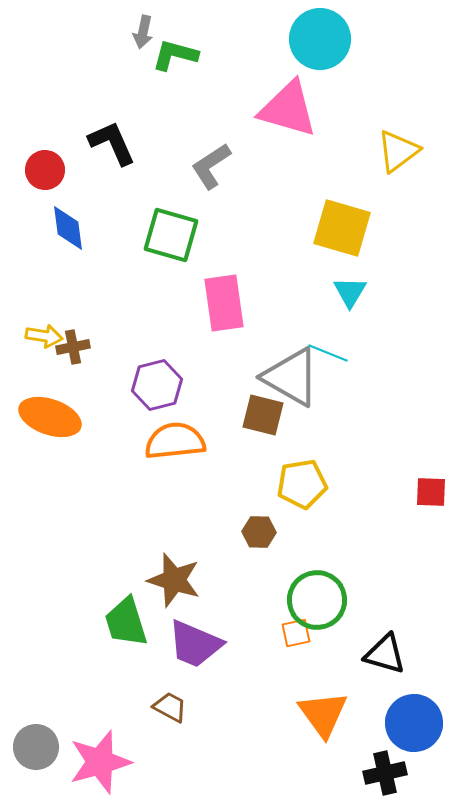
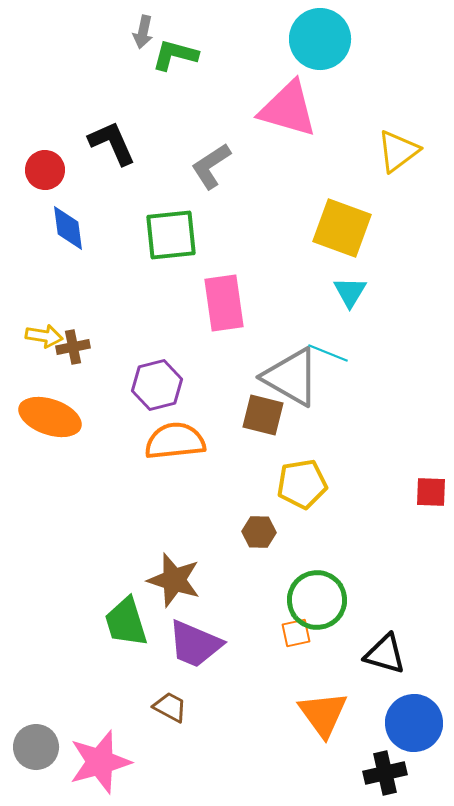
yellow square: rotated 4 degrees clockwise
green square: rotated 22 degrees counterclockwise
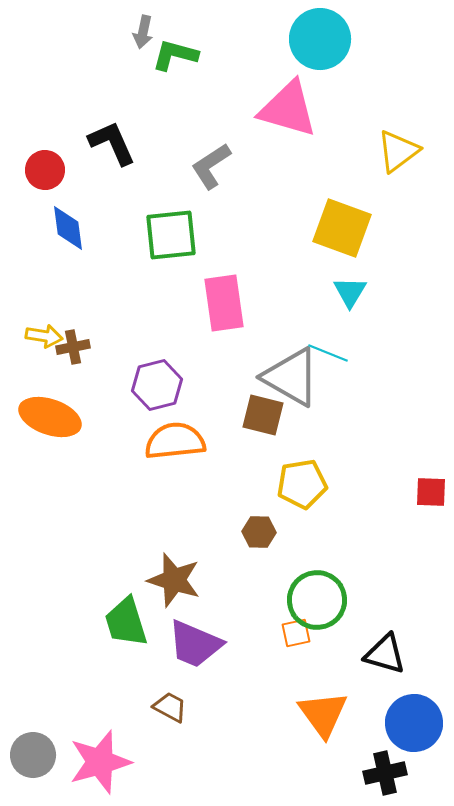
gray circle: moved 3 px left, 8 px down
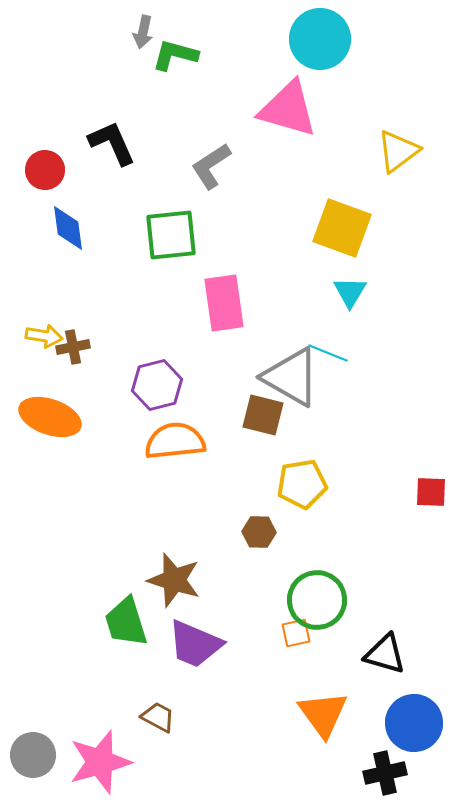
brown trapezoid: moved 12 px left, 10 px down
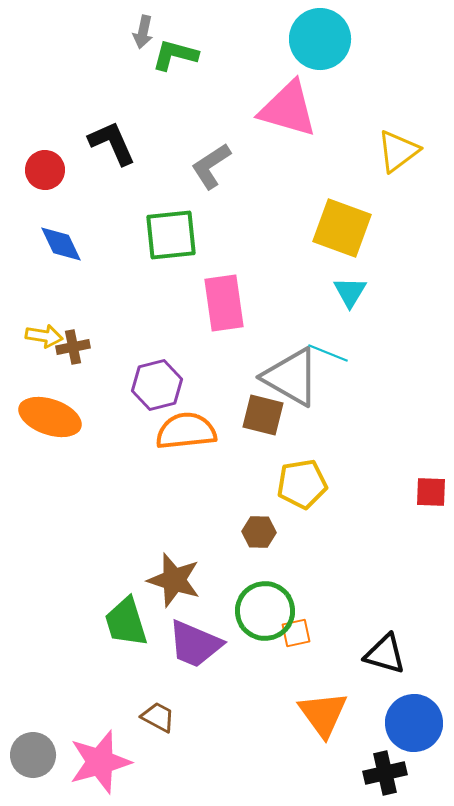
blue diamond: moved 7 px left, 16 px down; rotated 18 degrees counterclockwise
orange semicircle: moved 11 px right, 10 px up
green circle: moved 52 px left, 11 px down
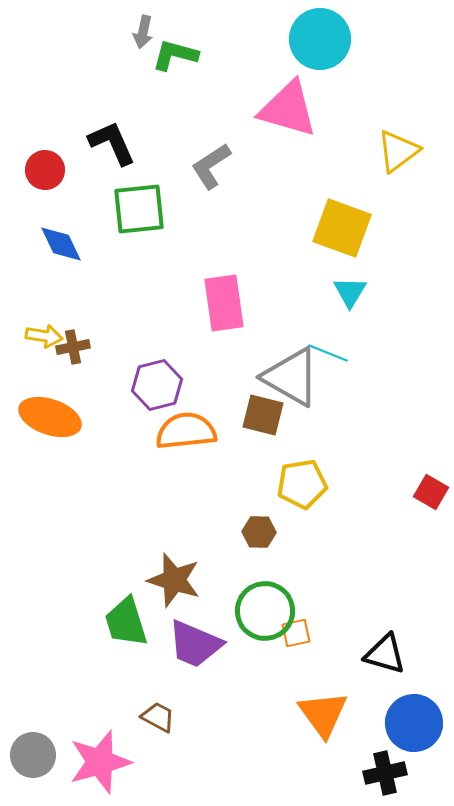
green square: moved 32 px left, 26 px up
red square: rotated 28 degrees clockwise
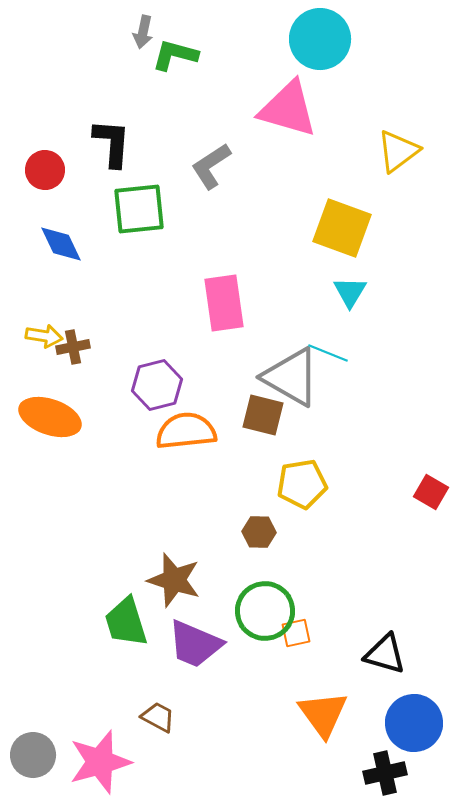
black L-shape: rotated 28 degrees clockwise
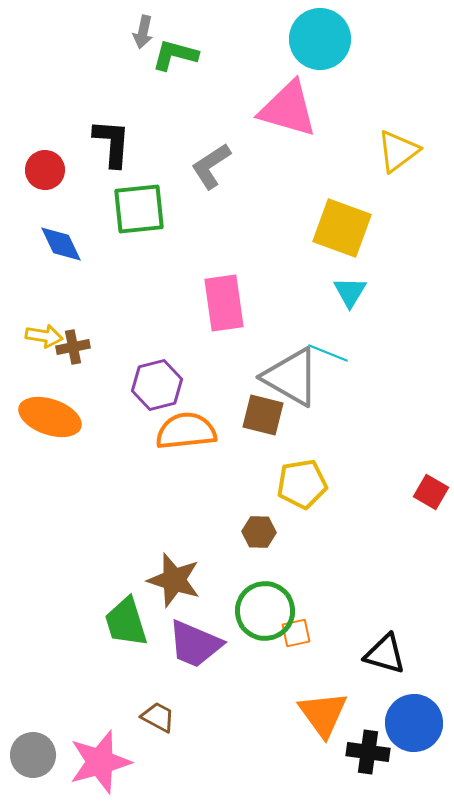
black cross: moved 17 px left, 21 px up; rotated 21 degrees clockwise
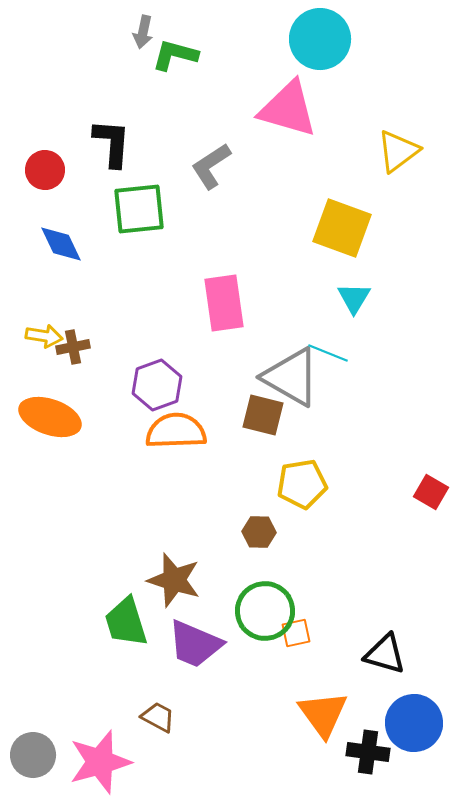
cyan triangle: moved 4 px right, 6 px down
purple hexagon: rotated 6 degrees counterclockwise
orange semicircle: moved 10 px left; rotated 4 degrees clockwise
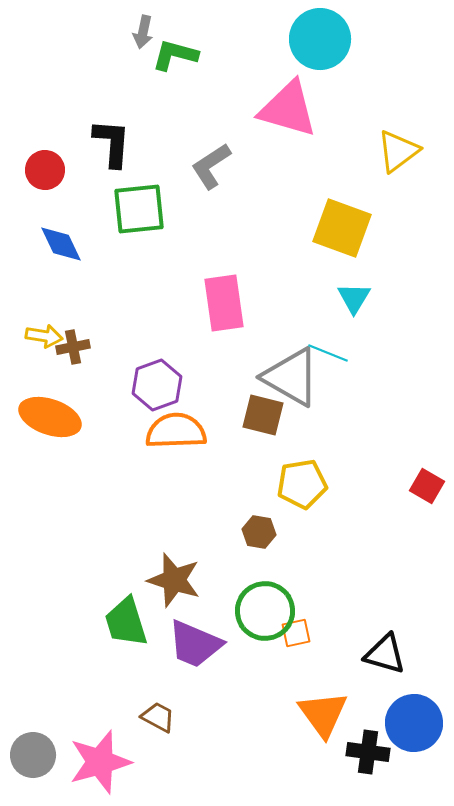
red square: moved 4 px left, 6 px up
brown hexagon: rotated 8 degrees clockwise
